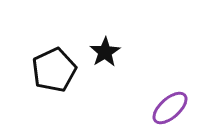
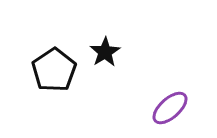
black pentagon: rotated 9 degrees counterclockwise
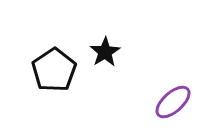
purple ellipse: moved 3 px right, 6 px up
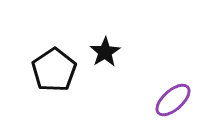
purple ellipse: moved 2 px up
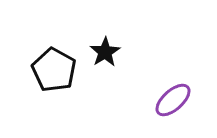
black pentagon: rotated 9 degrees counterclockwise
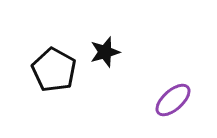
black star: rotated 16 degrees clockwise
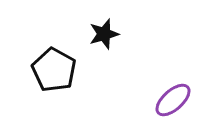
black star: moved 1 px left, 18 px up
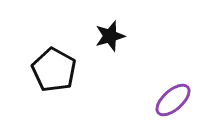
black star: moved 6 px right, 2 px down
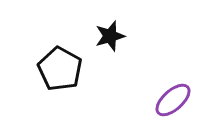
black pentagon: moved 6 px right, 1 px up
